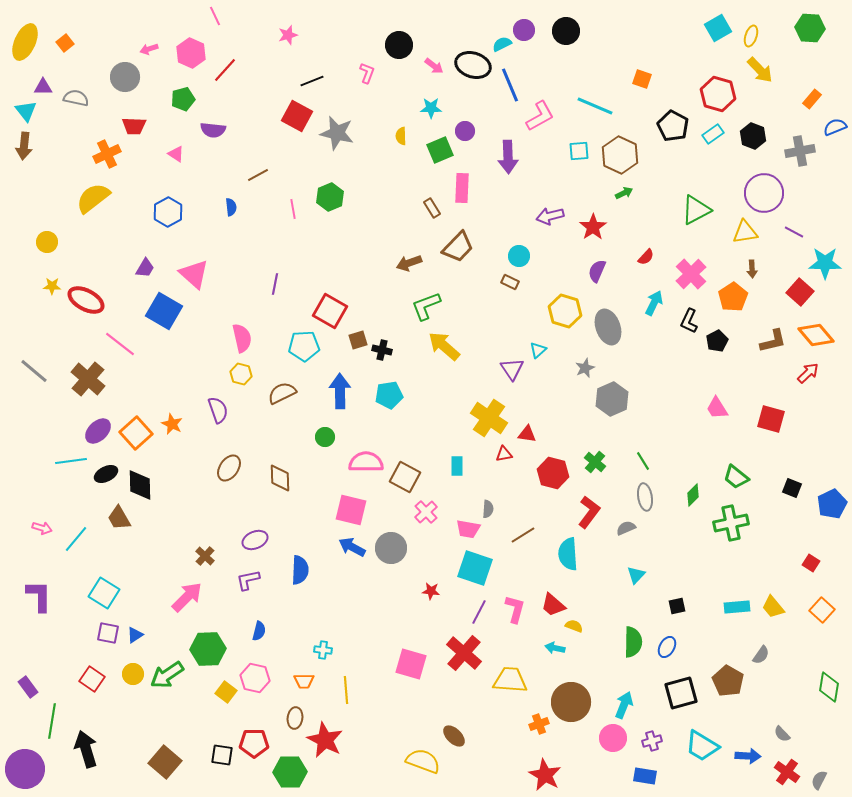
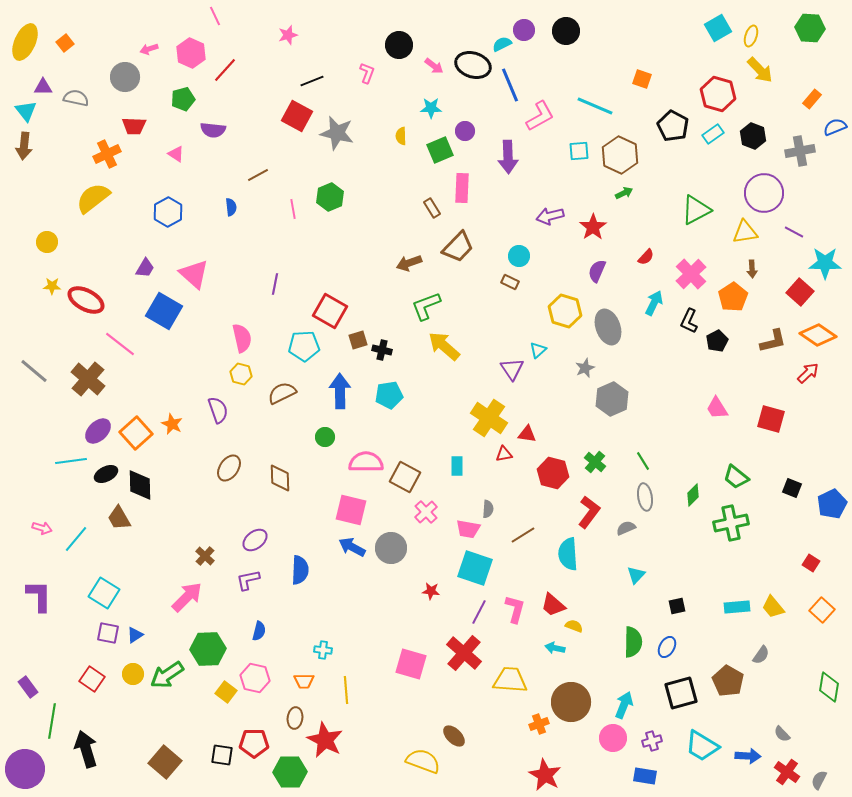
orange diamond at (816, 335): moved 2 px right; rotated 15 degrees counterclockwise
purple ellipse at (255, 540): rotated 15 degrees counterclockwise
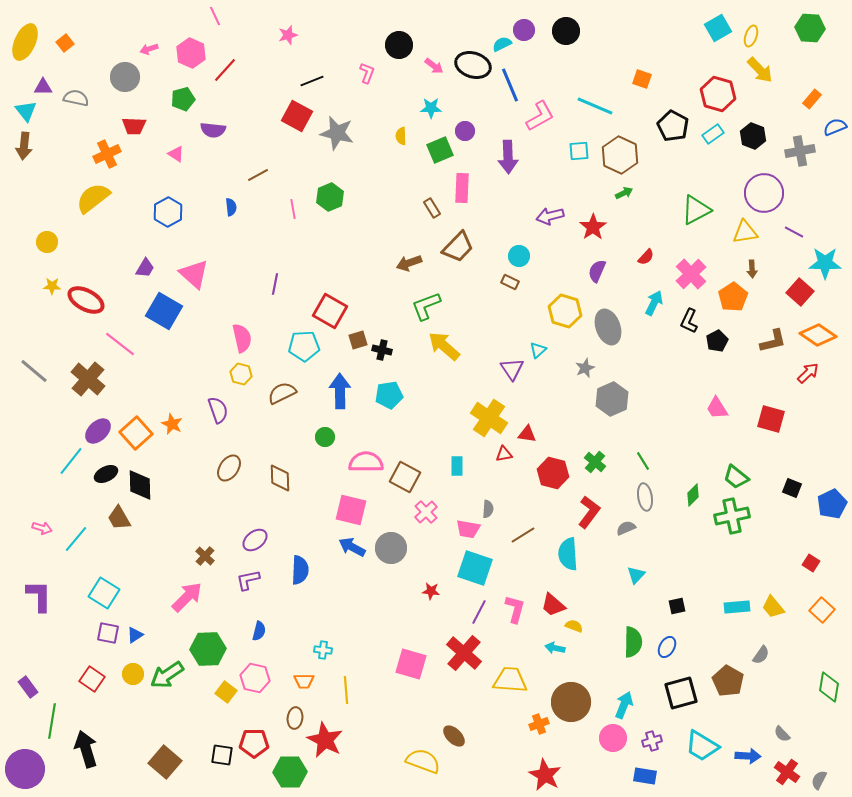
cyan line at (71, 461): rotated 44 degrees counterclockwise
green cross at (731, 523): moved 1 px right, 7 px up
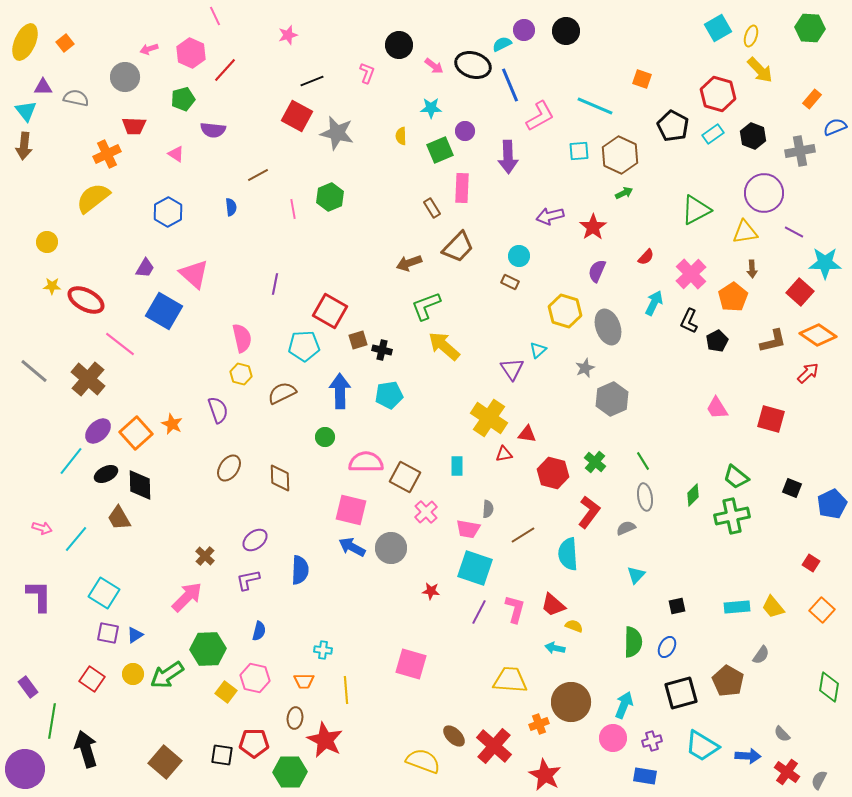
red cross at (464, 653): moved 30 px right, 93 px down
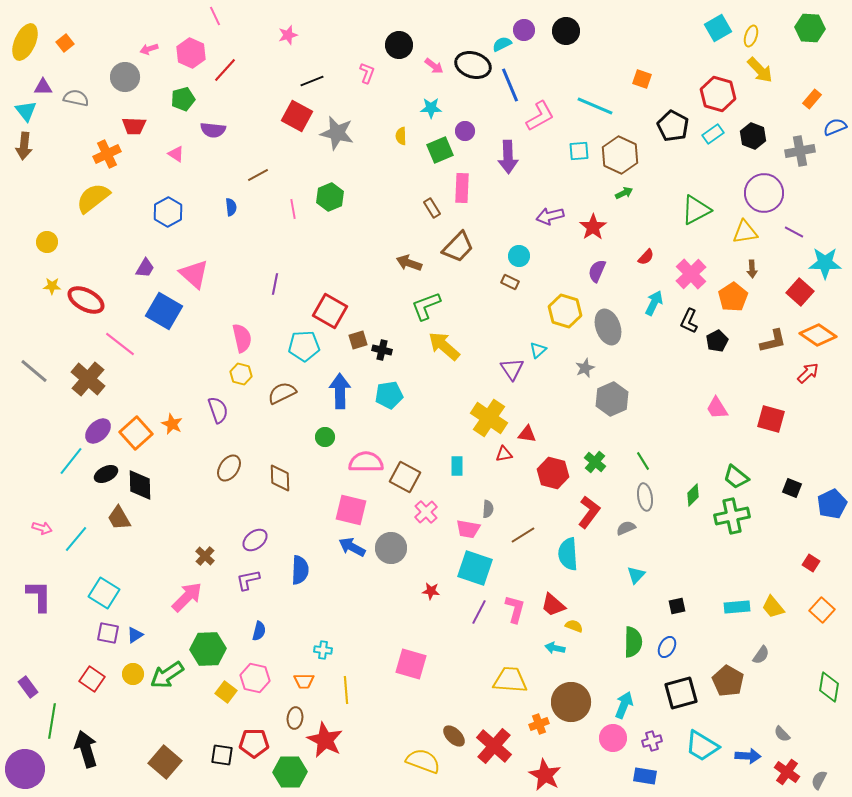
brown arrow at (409, 263): rotated 40 degrees clockwise
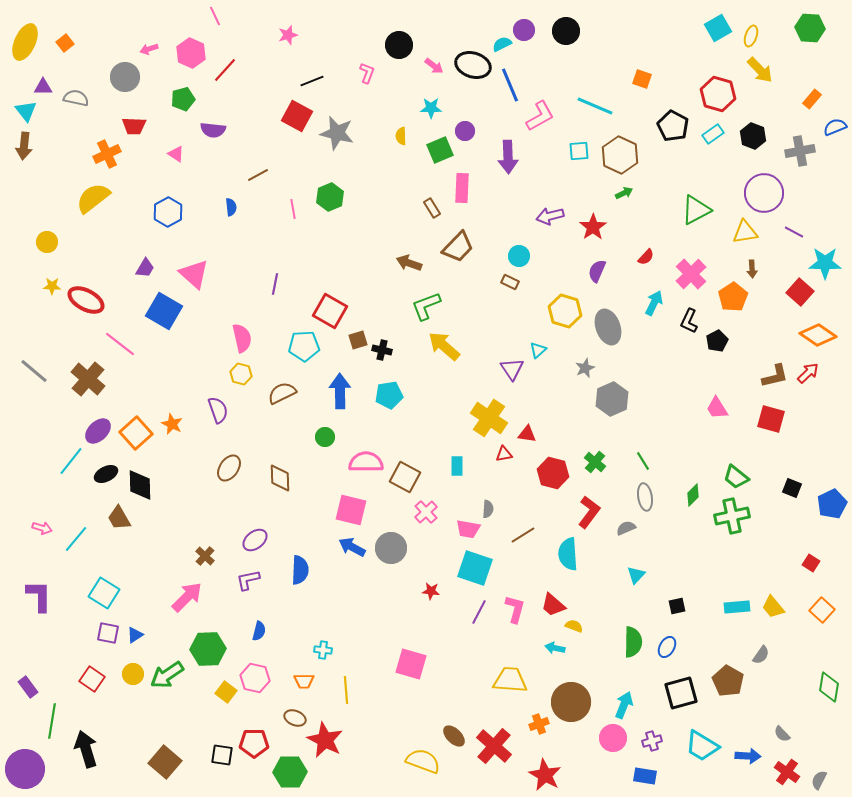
brown L-shape at (773, 341): moved 2 px right, 35 px down
brown ellipse at (295, 718): rotated 75 degrees counterclockwise
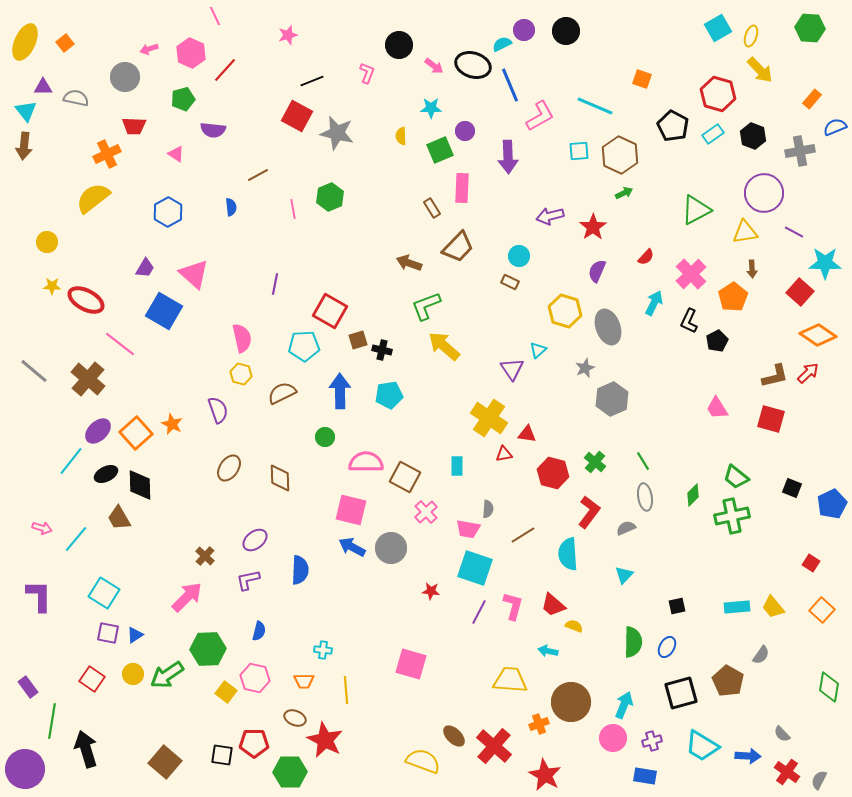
cyan triangle at (636, 575): moved 12 px left
pink L-shape at (515, 609): moved 2 px left, 3 px up
cyan arrow at (555, 648): moved 7 px left, 3 px down
